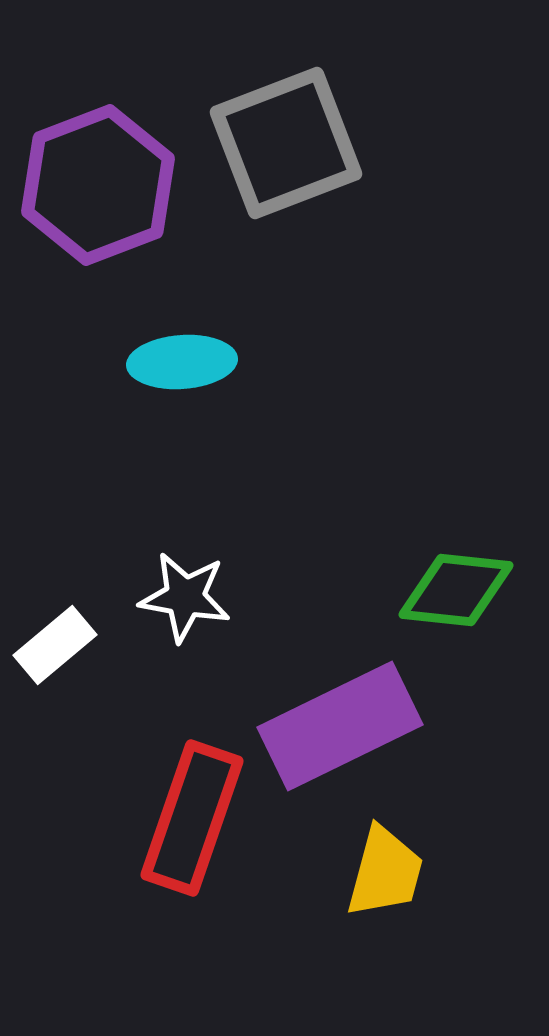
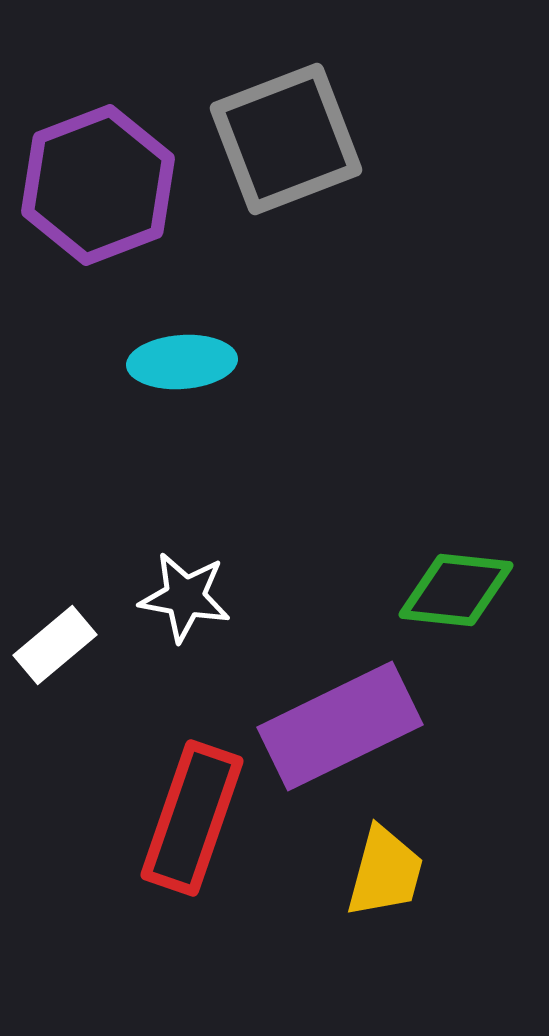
gray square: moved 4 px up
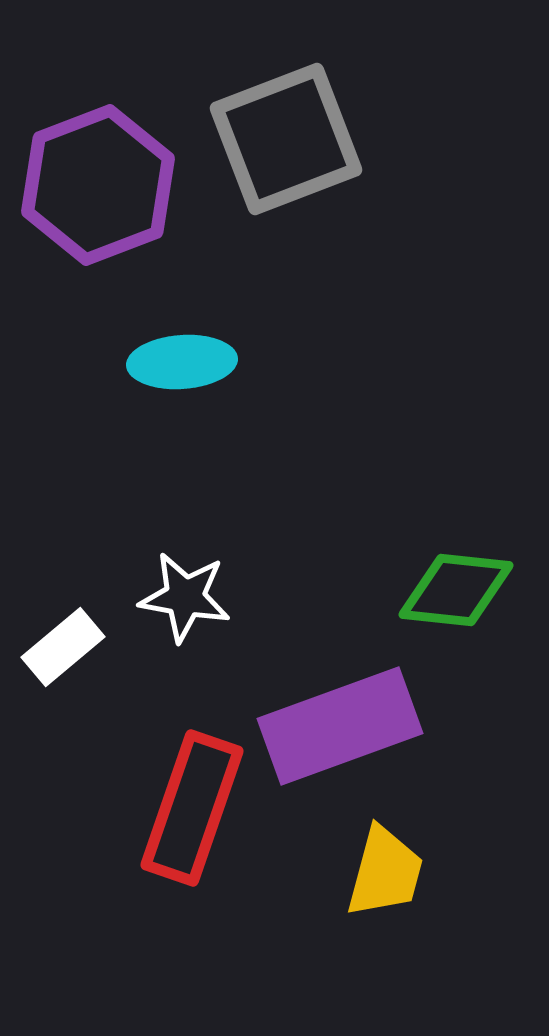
white rectangle: moved 8 px right, 2 px down
purple rectangle: rotated 6 degrees clockwise
red rectangle: moved 10 px up
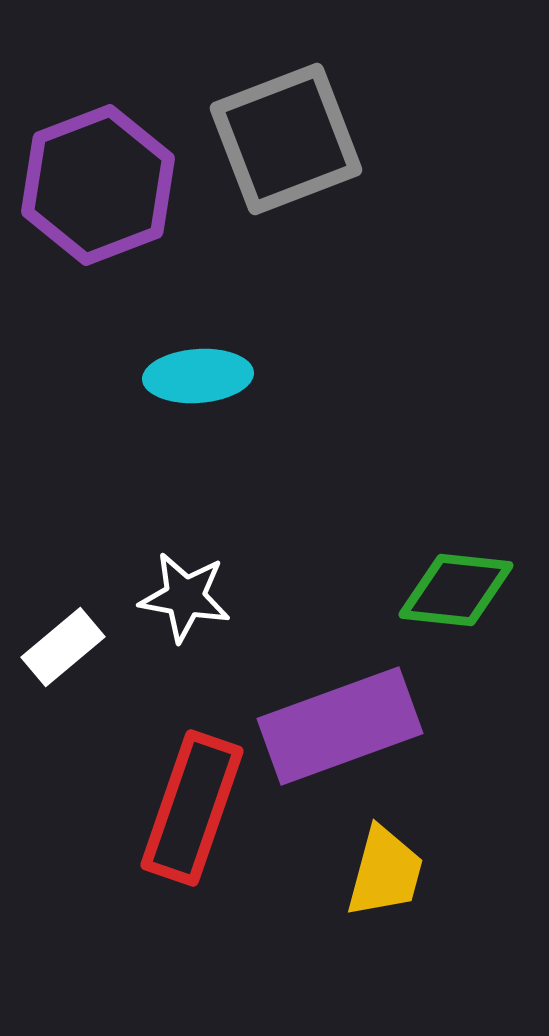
cyan ellipse: moved 16 px right, 14 px down
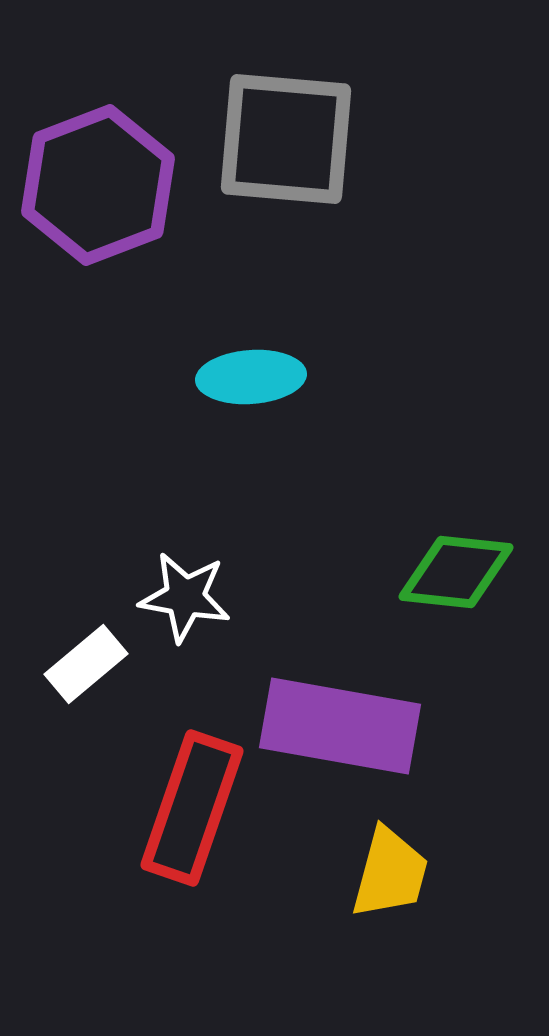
gray square: rotated 26 degrees clockwise
cyan ellipse: moved 53 px right, 1 px down
green diamond: moved 18 px up
white rectangle: moved 23 px right, 17 px down
purple rectangle: rotated 30 degrees clockwise
yellow trapezoid: moved 5 px right, 1 px down
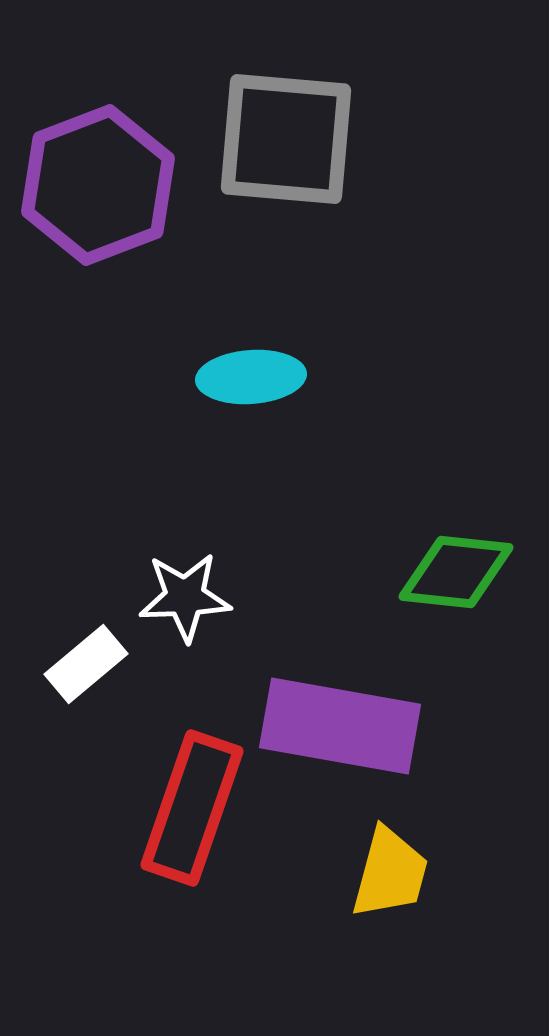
white star: rotated 12 degrees counterclockwise
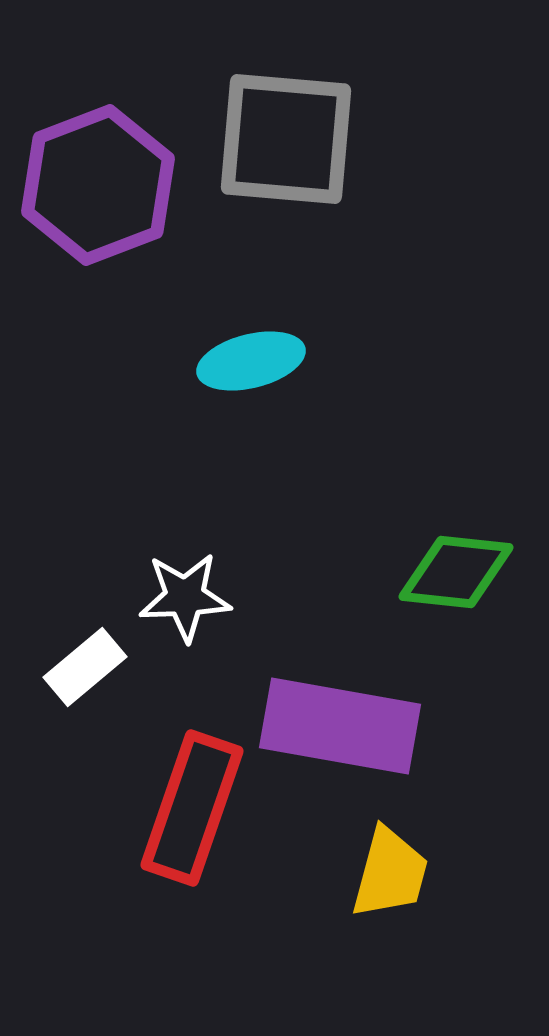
cyan ellipse: moved 16 px up; rotated 10 degrees counterclockwise
white rectangle: moved 1 px left, 3 px down
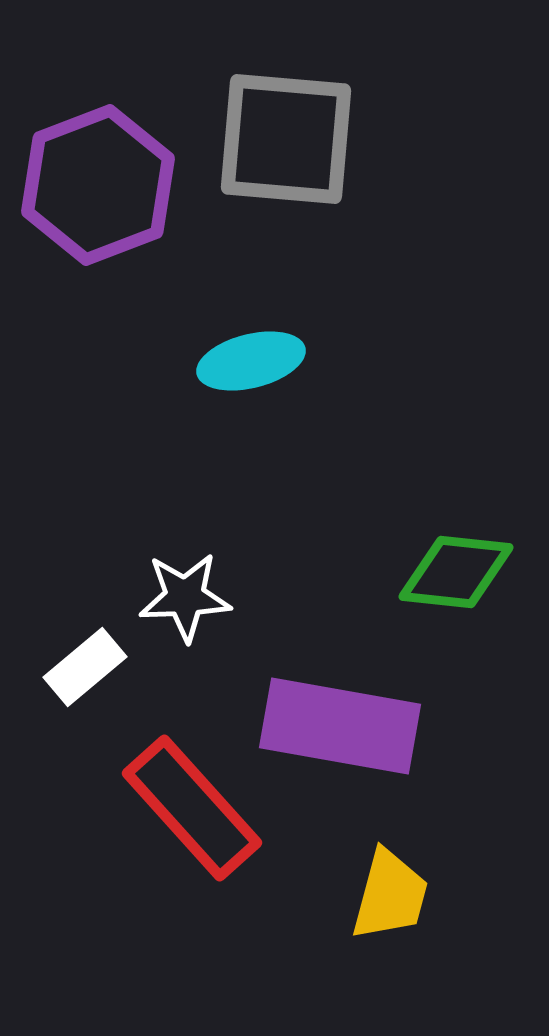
red rectangle: rotated 61 degrees counterclockwise
yellow trapezoid: moved 22 px down
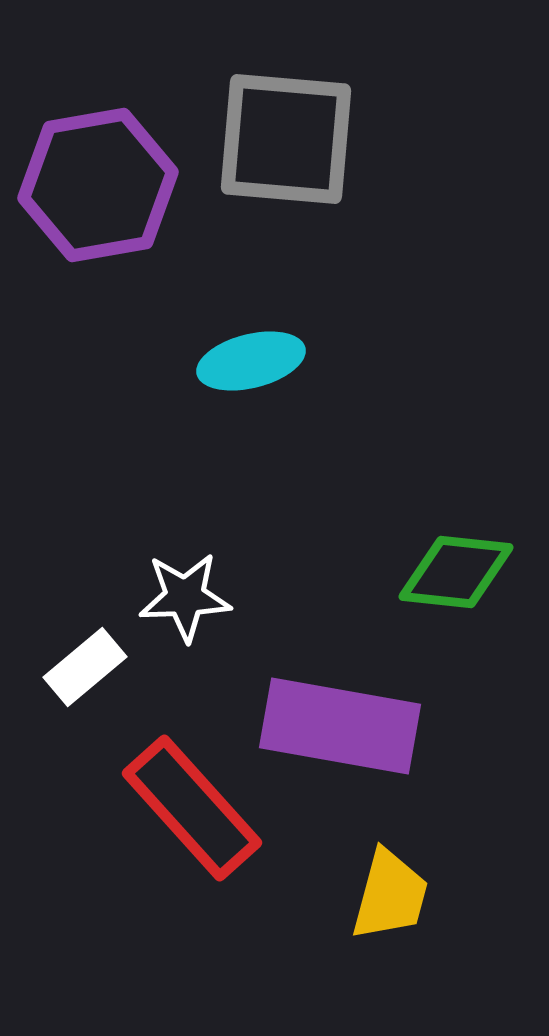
purple hexagon: rotated 11 degrees clockwise
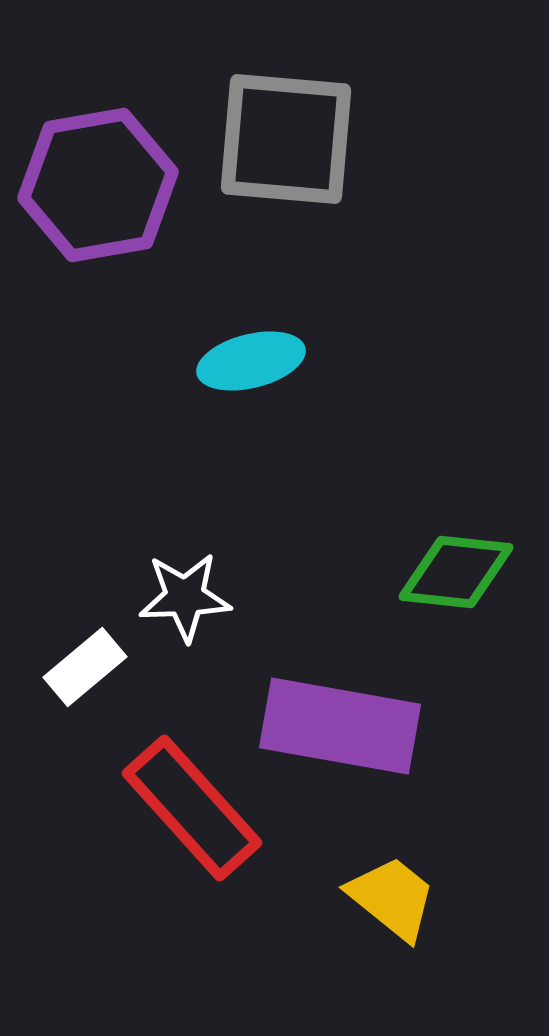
yellow trapezoid: moved 2 px right, 3 px down; rotated 66 degrees counterclockwise
